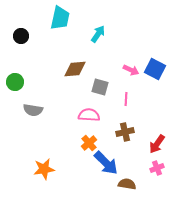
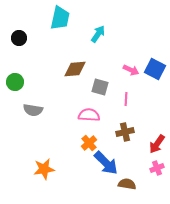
black circle: moved 2 px left, 2 px down
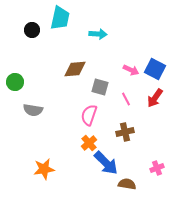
cyan arrow: rotated 60 degrees clockwise
black circle: moved 13 px right, 8 px up
pink line: rotated 32 degrees counterclockwise
pink semicircle: rotated 75 degrees counterclockwise
red arrow: moved 2 px left, 46 px up
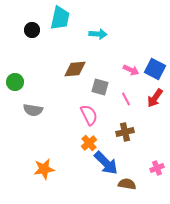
pink semicircle: rotated 135 degrees clockwise
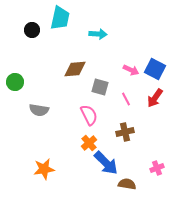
gray semicircle: moved 6 px right
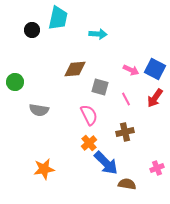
cyan trapezoid: moved 2 px left
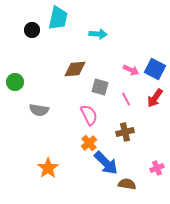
orange star: moved 4 px right, 1 px up; rotated 25 degrees counterclockwise
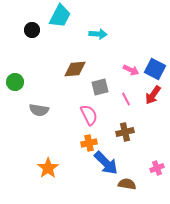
cyan trapezoid: moved 2 px right, 2 px up; rotated 15 degrees clockwise
gray square: rotated 30 degrees counterclockwise
red arrow: moved 2 px left, 3 px up
orange cross: rotated 28 degrees clockwise
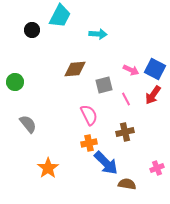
gray square: moved 4 px right, 2 px up
gray semicircle: moved 11 px left, 14 px down; rotated 138 degrees counterclockwise
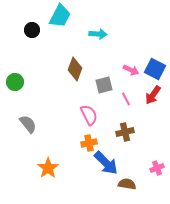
brown diamond: rotated 65 degrees counterclockwise
